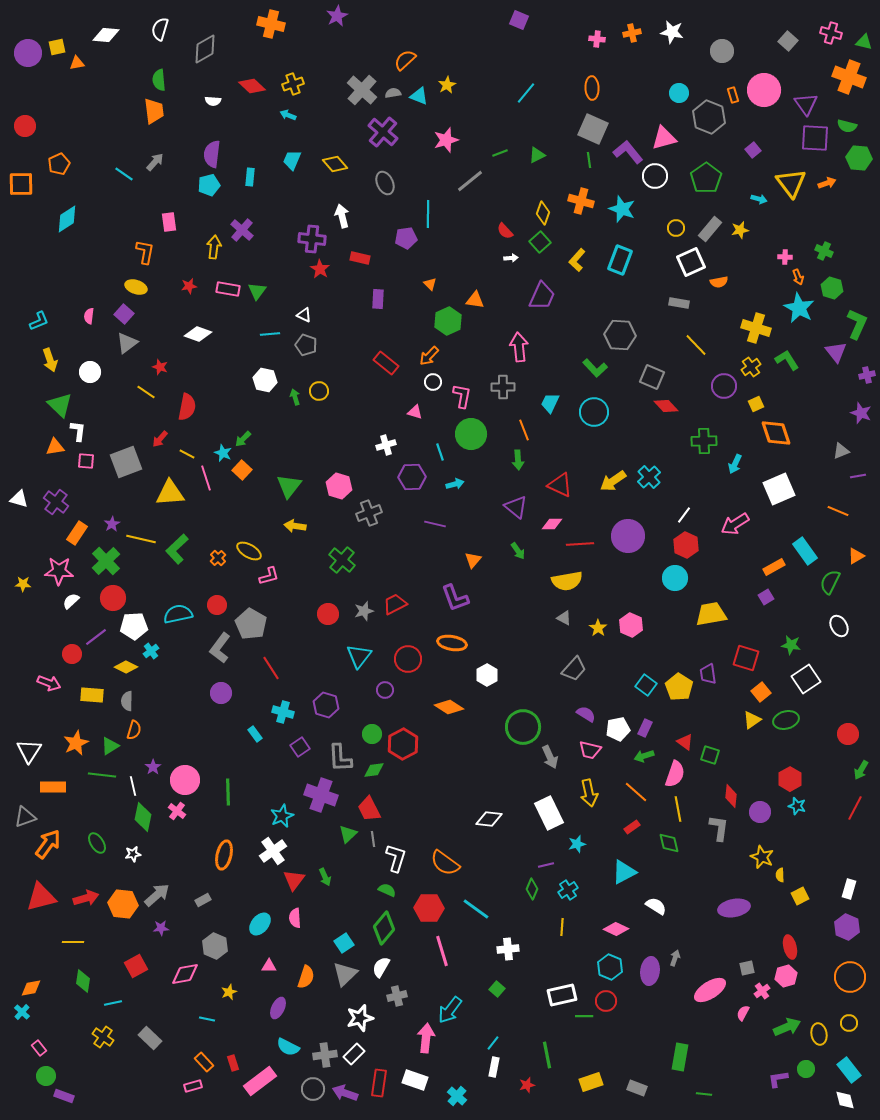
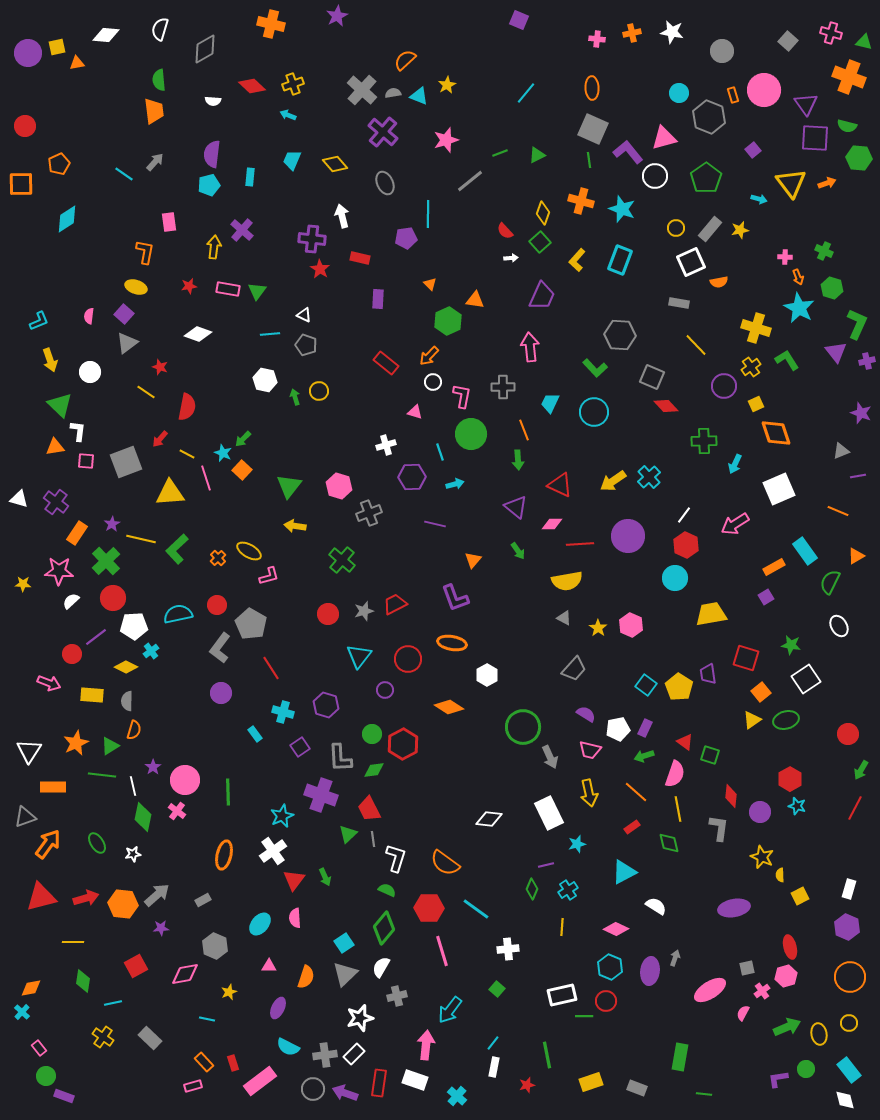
pink arrow at (519, 347): moved 11 px right
purple cross at (867, 375): moved 14 px up
pink arrow at (426, 1038): moved 7 px down
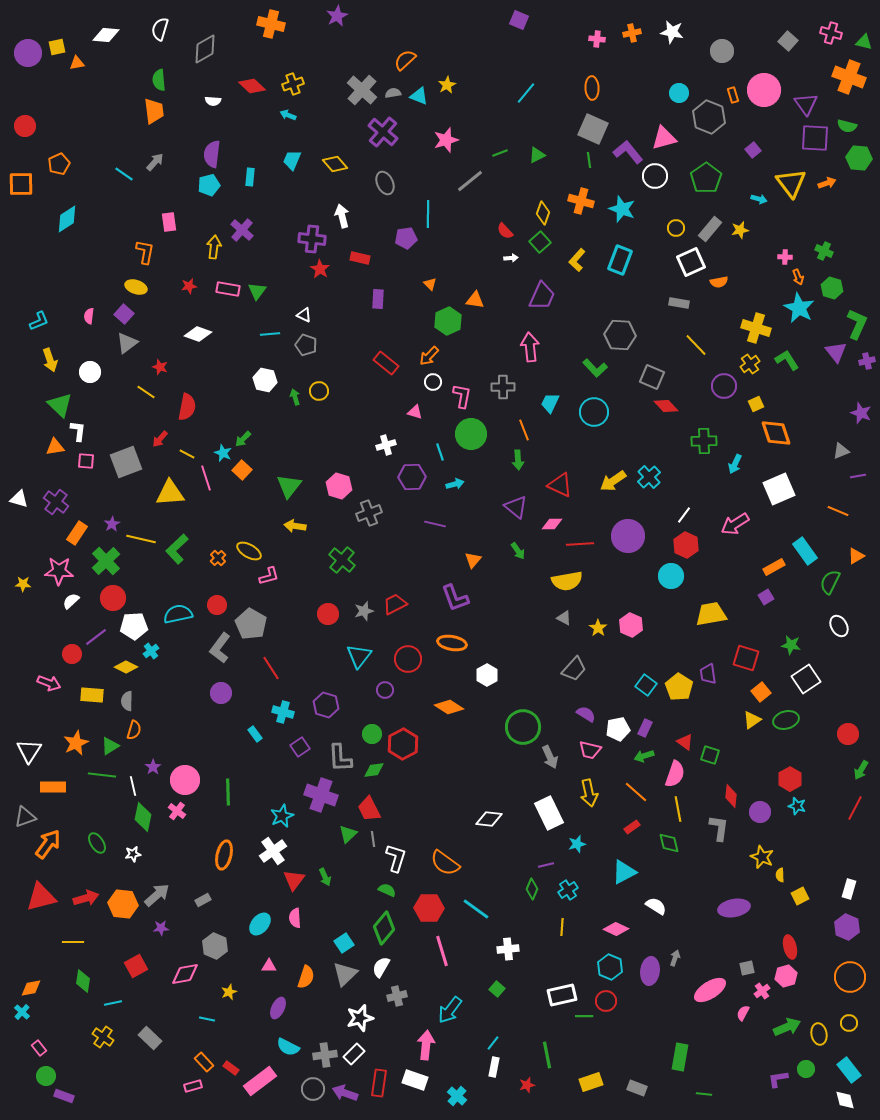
yellow cross at (751, 367): moved 1 px left, 3 px up
cyan circle at (675, 578): moved 4 px left, 2 px up
red rectangle at (233, 1063): moved 2 px left, 5 px down; rotated 35 degrees counterclockwise
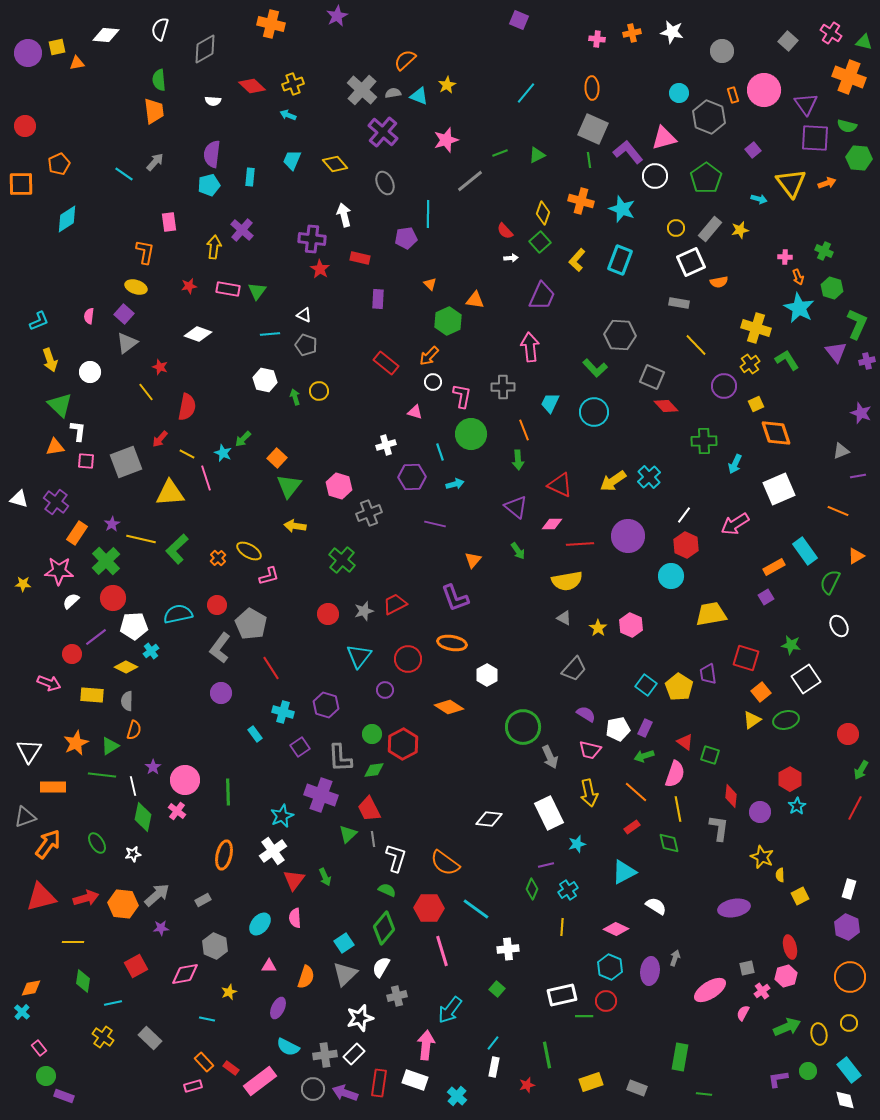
pink cross at (831, 33): rotated 15 degrees clockwise
white arrow at (342, 216): moved 2 px right, 1 px up
yellow line at (146, 392): rotated 18 degrees clockwise
orange square at (242, 470): moved 35 px right, 12 px up
cyan star at (797, 806): rotated 24 degrees clockwise
green circle at (806, 1069): moved 2 px right, 2 px down
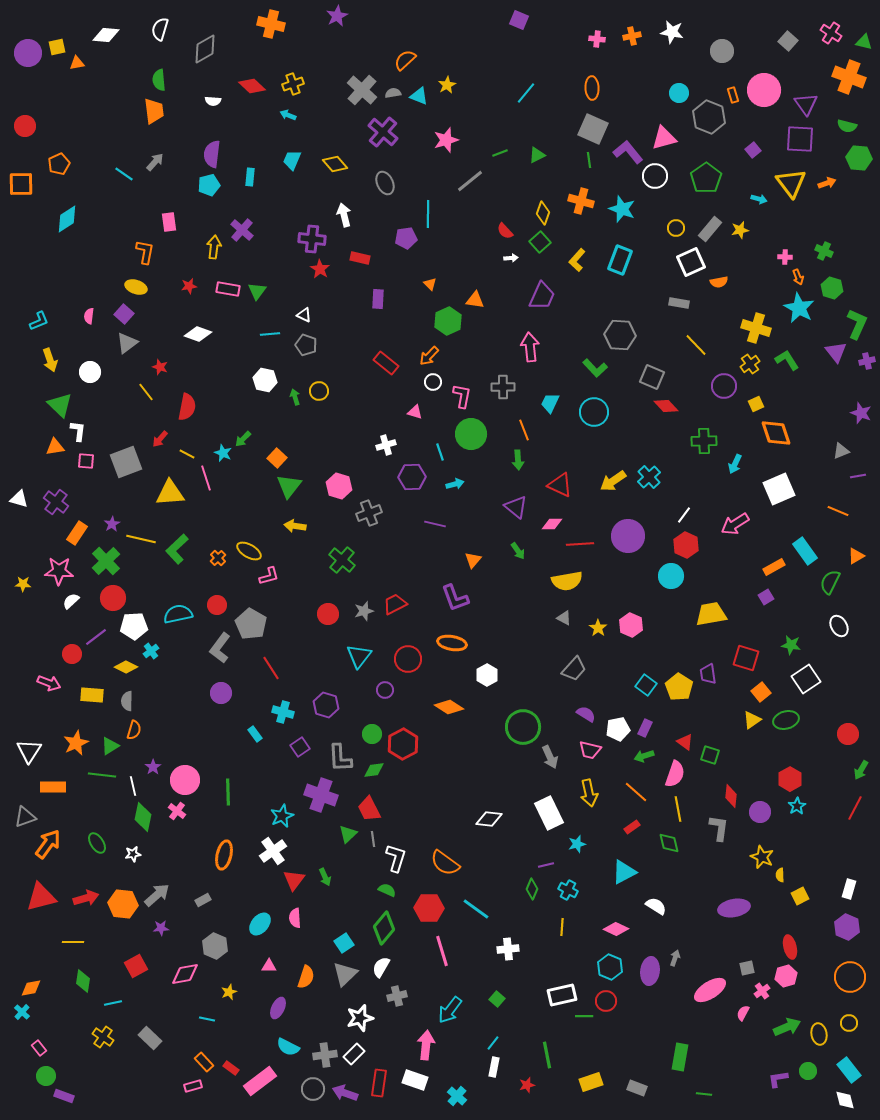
orange cross at (632, 33): moved 3 px down
purple square at (815, 138): moved 15 px left, 1 px down
cyan cross at (568, 890): rotated 30 degrees counterclockwise
green square at (497, 989): moved 10 px down
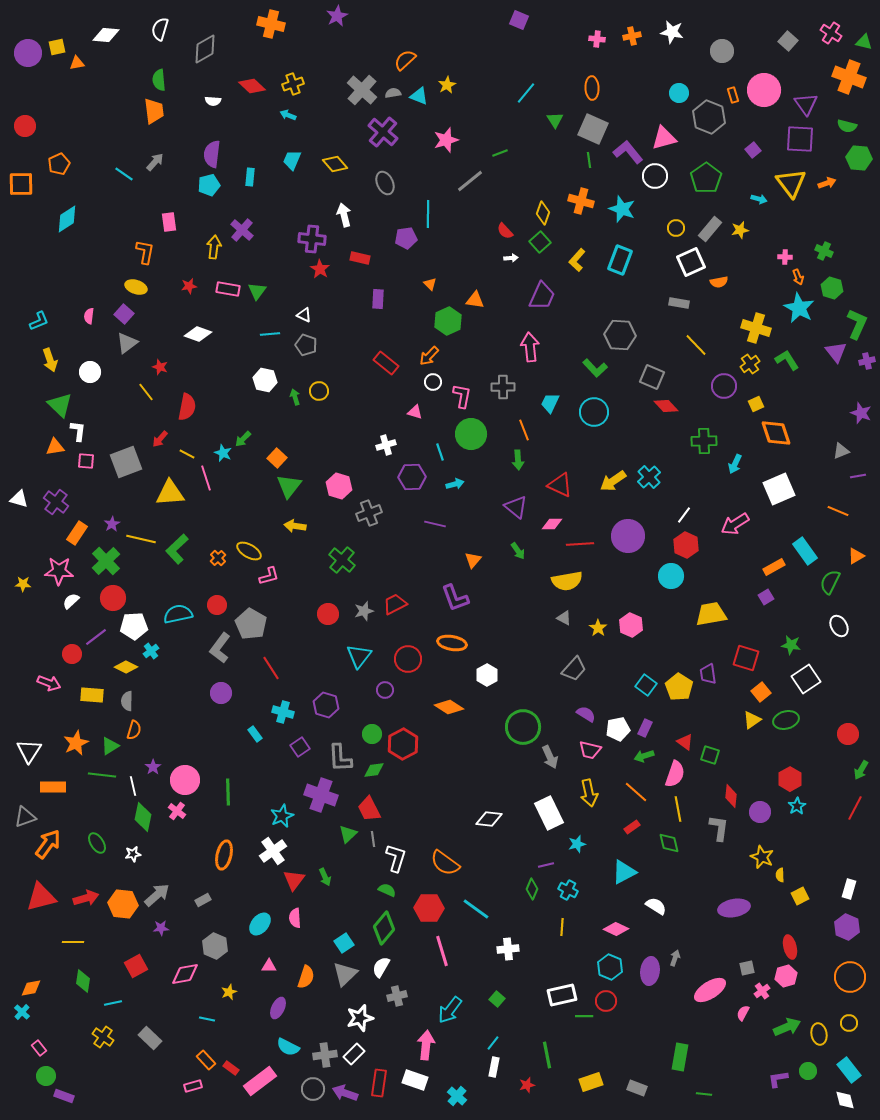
green triangle at (537, 155): moved 18 px right, 35 px up; rotated 36 degrees counterclockwise
orange rectangle at (204, 1062): moved 2 px right, 2 px up
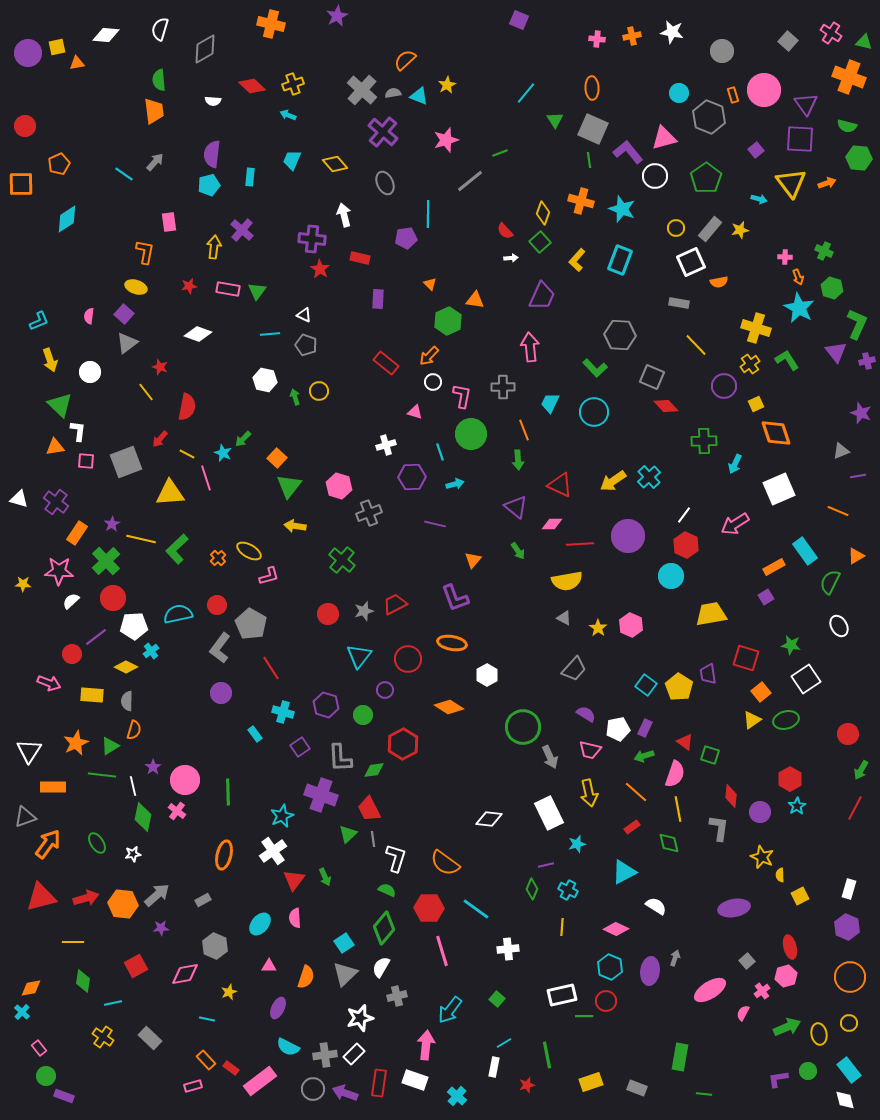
purple square at (753, 150): moved 3 px right
green circle at (372, 734): moved 9 px left, 19 px up
gray square at (747, 968): moved 7 px up; rotated 28 degrees counterclockwise
cyan line at (493, 1043): moved 11 px right; rotated 21 degrees clockwise
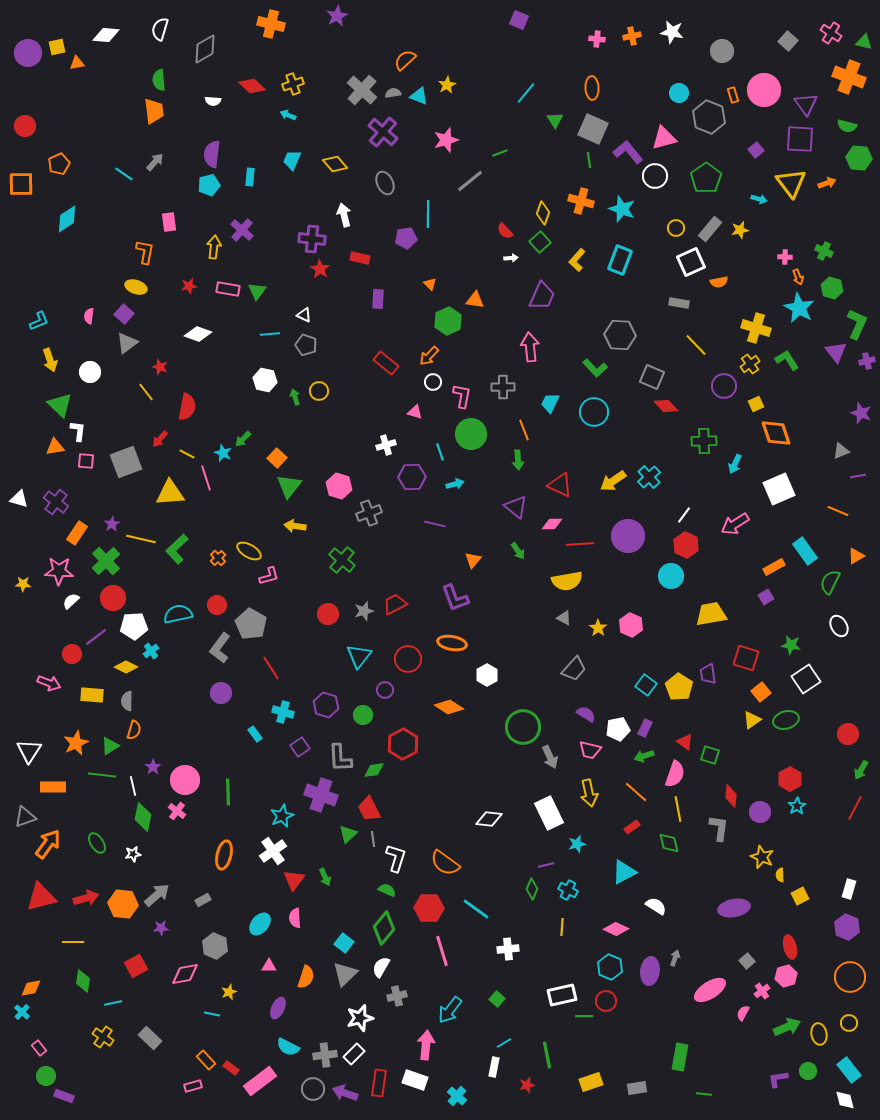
cyan square at (344, 943): rotated 18 degrees counterclockwise
cyan line at (207, 1019): moved 5 px right, 5 px up
gray rectangle at (637, 1088): rotated 30 degrees counterclockwise
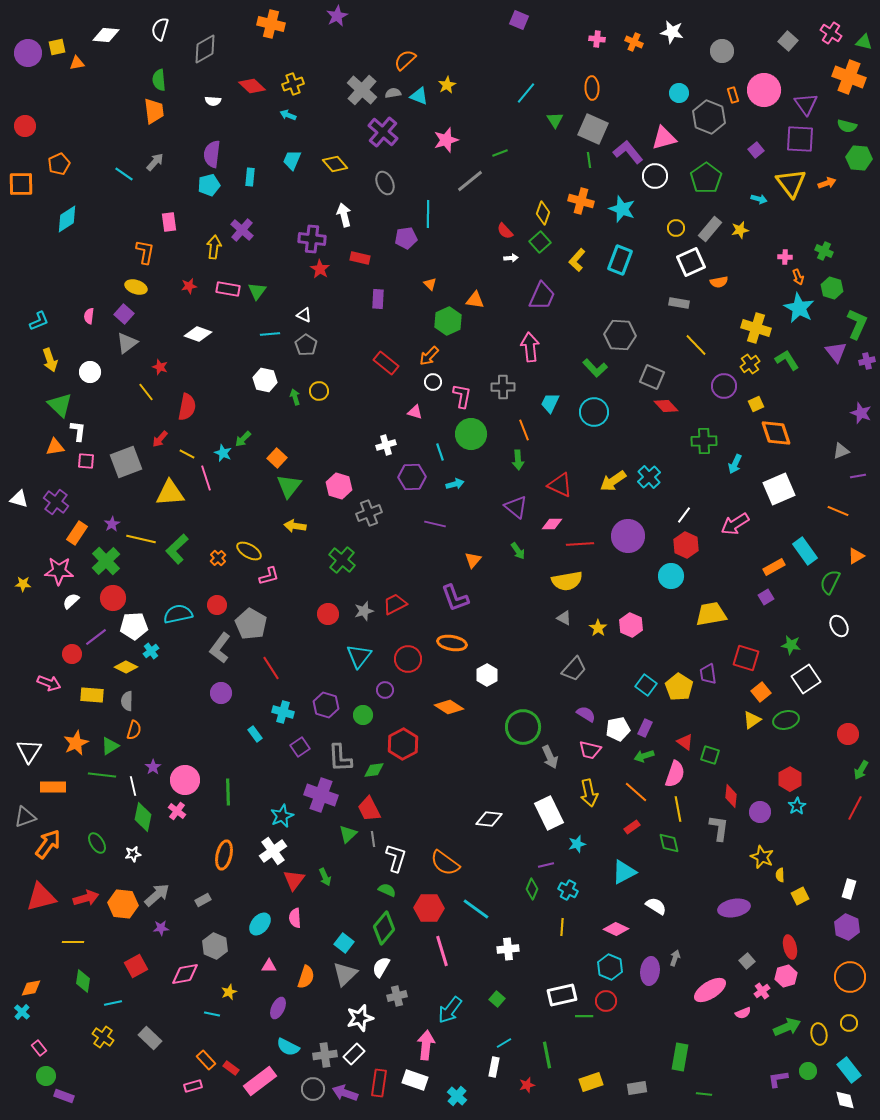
orange cross at (632, 36): moved 2 px right, 6 px down; rotated 36 degrees clockwise
gray pentagon at (306, 345): rotated 15 degrees clockwise
pink semicircle at (743, 1013): rotated 140 degrees counterclockwise
